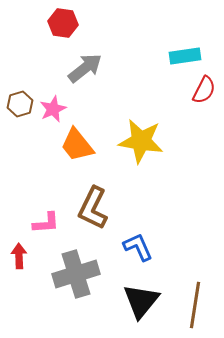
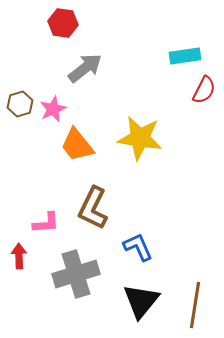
yellow star: moved 1 px left, 3 px up
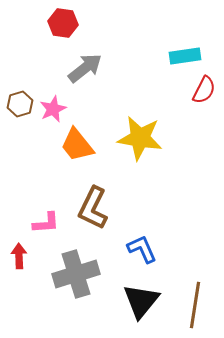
blue L-shape: moved 4 px right, 2 px down
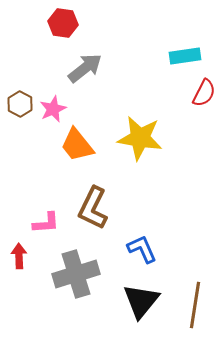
red semicircle: moved 3 px down
brown hexagon: rotated 15 degrees counterclockwise
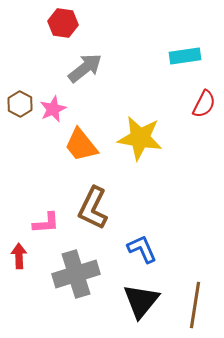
red semicircle: moved 11 px down
orange trapezoid: moved 4 px right
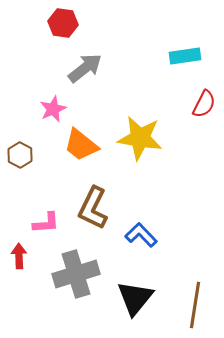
brown hexagon: moved 51 px down
orange trapezoid: rotated 12 degrees counterclockwise
blue L-shape: moved 1 px left, 14 px up; rotated 20 degrees counterclockwise
black triangle: moved 6 px left, 3 px up
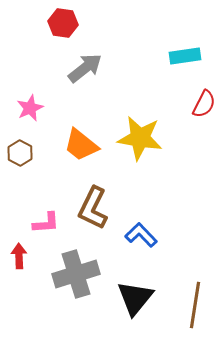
pink star: moved 23 px left, 1 px up
brown hexagon: moved 2 px up
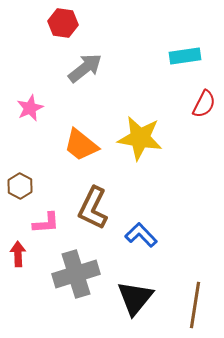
brown hexagon: moved 33 px down
red arrow: moved 1 px left, 2 px up
